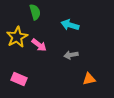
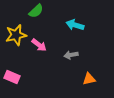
green semicircle: moved 1 px right, 1 px up; rotated 63 degrees clockwise
cyan arrow: moved 5 px right
yellow star: moved 1 px left, 2 px up; rotated 15 degrees clockwise
pink rectangle: moved 7 px left, 2 px up
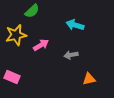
green semicircle: moved 4 px left
pink arrow: moved 2 px right; rotated 70 degrees counterclockwise
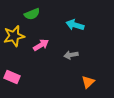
green semicircle: moved 3 px down; rotated 21 degrees clockwise
yellow star: moved 2 px left, 1 px down
orange triangle: moved 1 px left, 3 px down; rotated 32 degrees counterclockwise
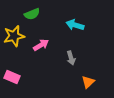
gray arrow: moved 3 px down; rotated 96 degrees counterclockwise
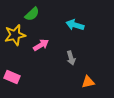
green semicircle: rotated 21 degrees counterclockwise
yellow star: moved 1 px right, 1 px up
orange triangle: rotated 32 degrees clockwise
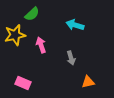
pink arrow: rotated 77 degrees counterclockwise
pink rectangle: moved 11 px right, 6 px down
